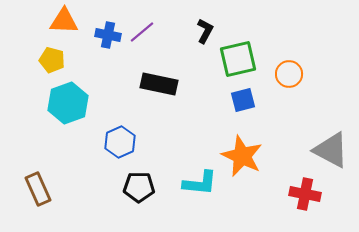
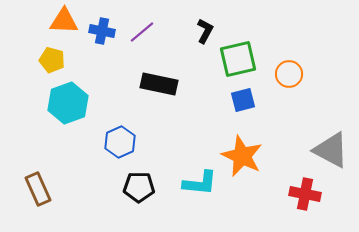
blue cross: moved 6 px left, 4 px up
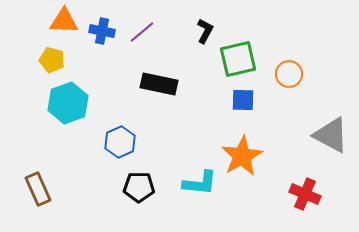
blue square: rotated 15 degrees clockwise
gray triangle: moved 15 px up
orange star: rotated 18 degrees clockwise
red cross: rotated 12 degrees clockwise
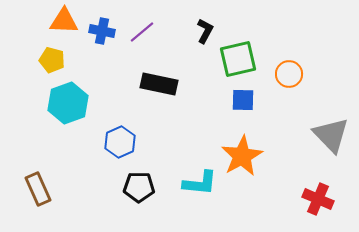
gray triangle: rotated 18 degrees clockwise
red cross: moved 13 px right, 5 px down
